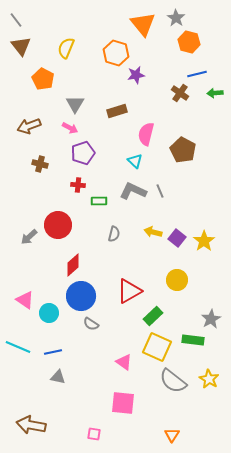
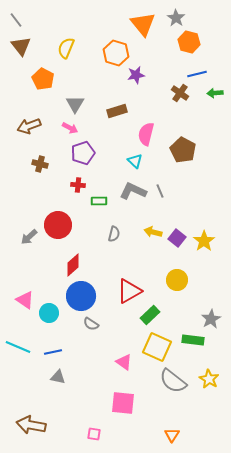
green rectangle at (153, 316): moved 3 px left, 1 px up
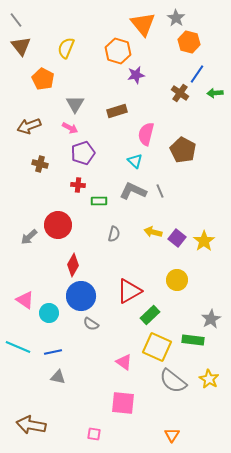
orange hexagon at (116, 53): moved 2 px right, 2 px up
blue line at (197, 74): rotated 42 degrees counterclockwise
red diamond at (73, 265): rotated 20 degrees counterclockwise
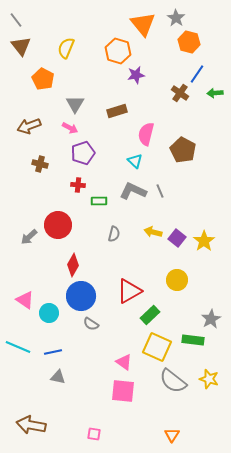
yellow star at (209, 379): rotated 12 degrees counterclockwise
pink square at (123, 403): moved 12 px up
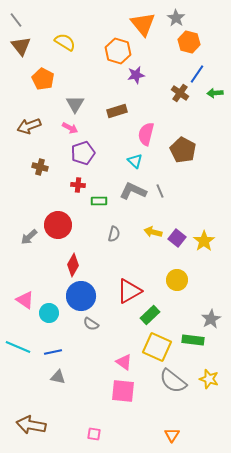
yellow semicircle at (66, 48): moved 1 px left, 6 px up; rotated 100 degrees clockwise
brown cross at (40, 164): moved 3 px down
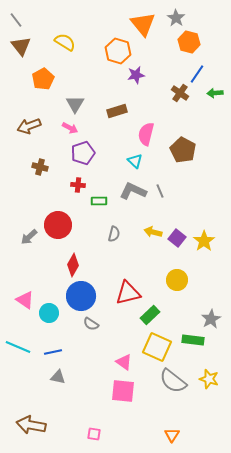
orange pentagon at (43, 79): rotated 15 degrees clockwise
red triangle at (129, 291): moved 1 px left, 2 px down; rotated 16 degrees clockwise
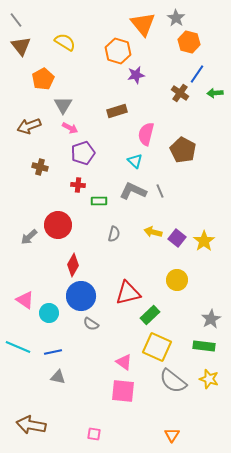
gray triangle at (75, 104): moved 12 px left, 1 px down
green rectangle at (193, 340): moved 11 px right, 6 px down
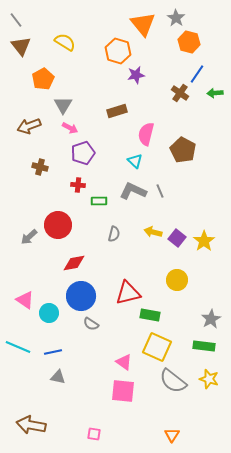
red diamond at (73, 265): moved 1 px right, 2 px up; rotated 50 degrees clockwise
green rectangle at (150, 315): rotated 54 degrees clockwise
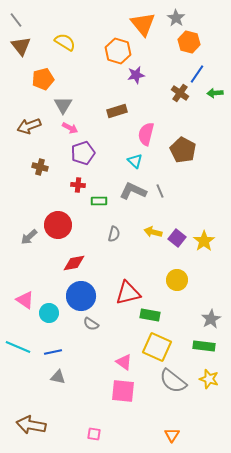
orange pentagon at (43, 79): rotated 15 degrees clockwise
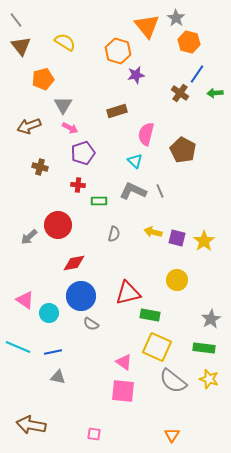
orange triangle at (143, 24): moved 4 px right, 2 px down
purple square at (177, 238): rotated 24 degrees counterclockwise
green rectangle at (204, 346): moved 2 px down
